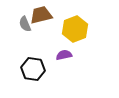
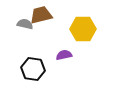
gray semicircle: rotated 126 degrees clockwise
yellow hexagon: moved 8 px right; rotated 20 degrees clockwise
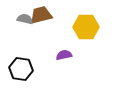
gray semicircle: moved 5 px up
yellow hexagon: moved 3 px right, 2 px up
black hexagon: moved 12 px left
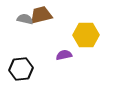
yellow hexagon: moved 8 px down
black hexagon: rotated 15 degrees counterclockwise
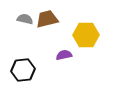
brown trapezoid: moved 6 px right, 4 px down
black hexagon: moved 2 px right, 1 px down
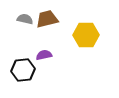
purple semicircle: moved 20 px left
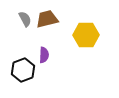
gray semicircle: rotated 49 degrees clockwise
purple semicircle: rotated 105 degrees clockwise
black hexagon: rotated 15 degrees counterclockwise
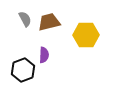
brown trapezoid: moved 2 px right, 3 px down
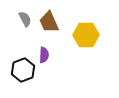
brown trapezoid: rotated 100 degrees counterclockwise
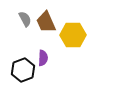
brown trapezoid: moved 3 px left
yellow hexagon: moved 13 px left
purple semicircle: moved 1 px left, 3 px down
